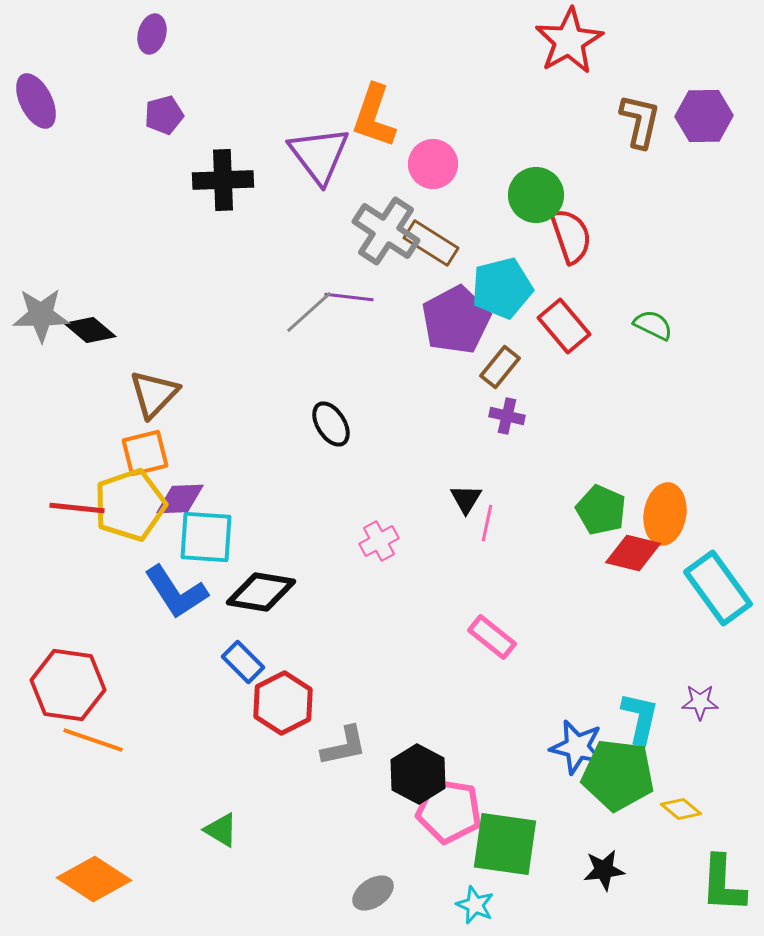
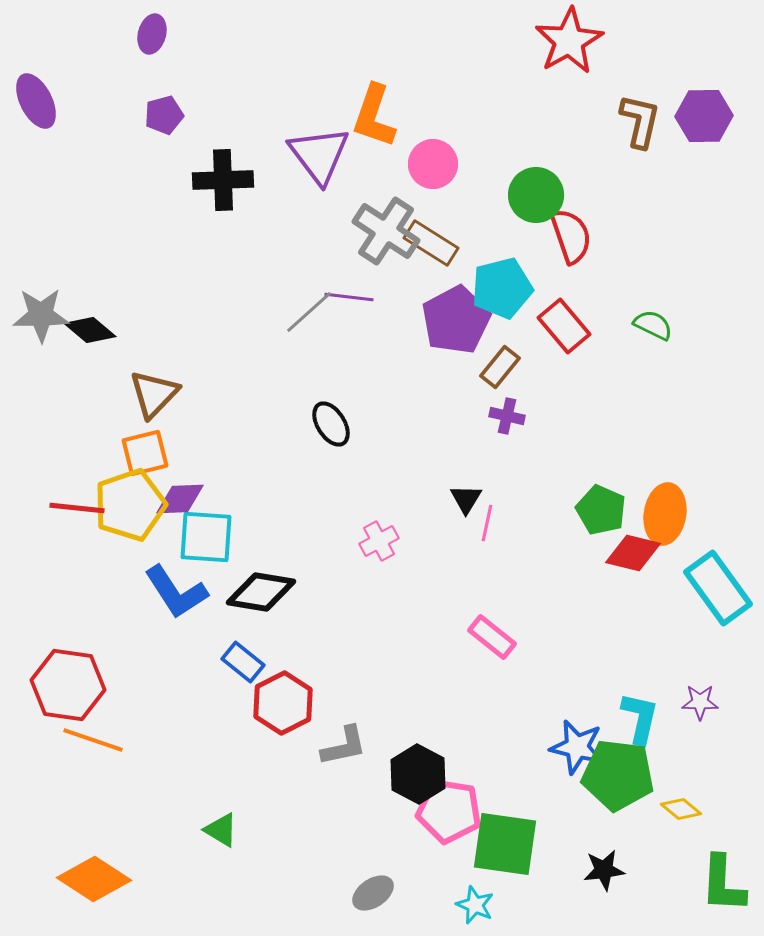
blue rectangle at (243, 662): rotated 6 degrees counterclockwise
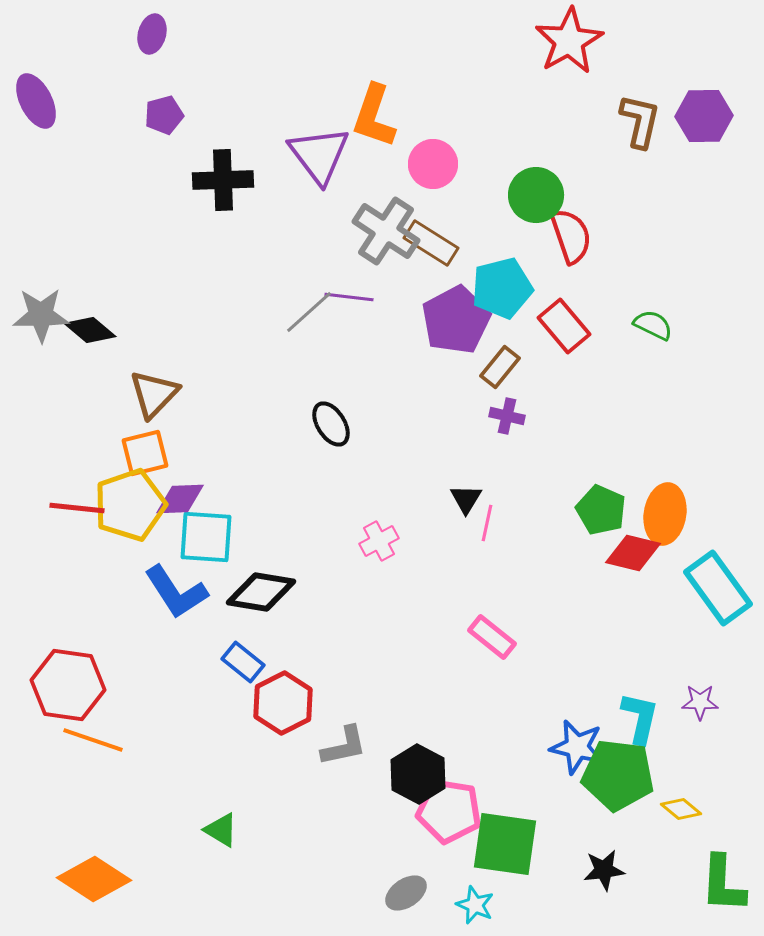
gray ellipse at (373, 893): moved 33 px right
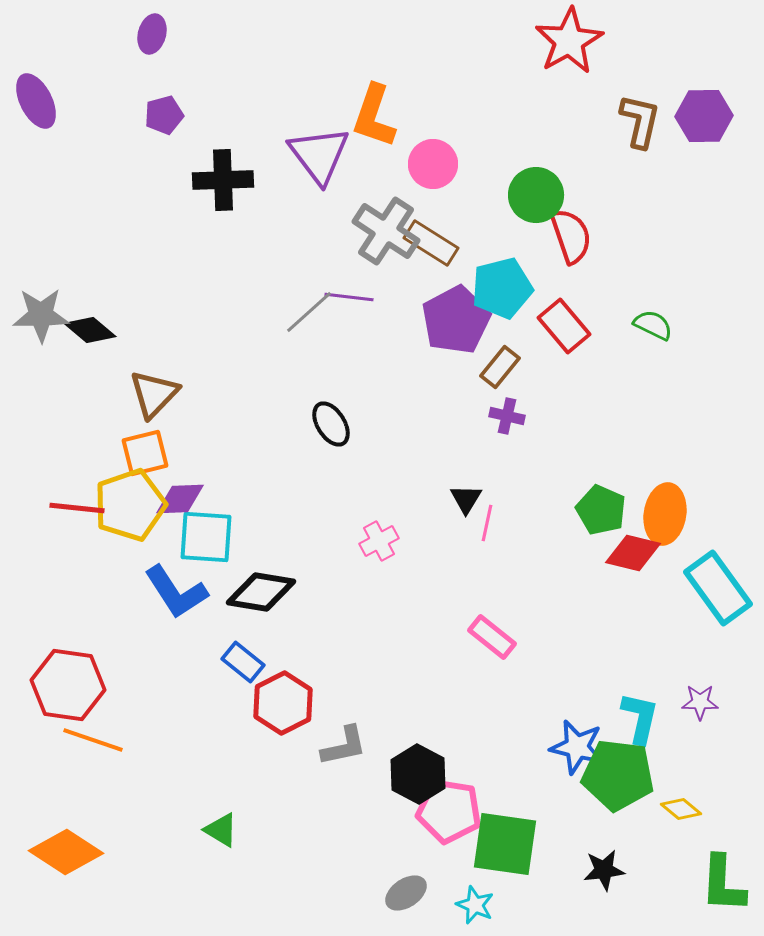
orange diamond at (94, 879): moved 28 px left, 27 px up
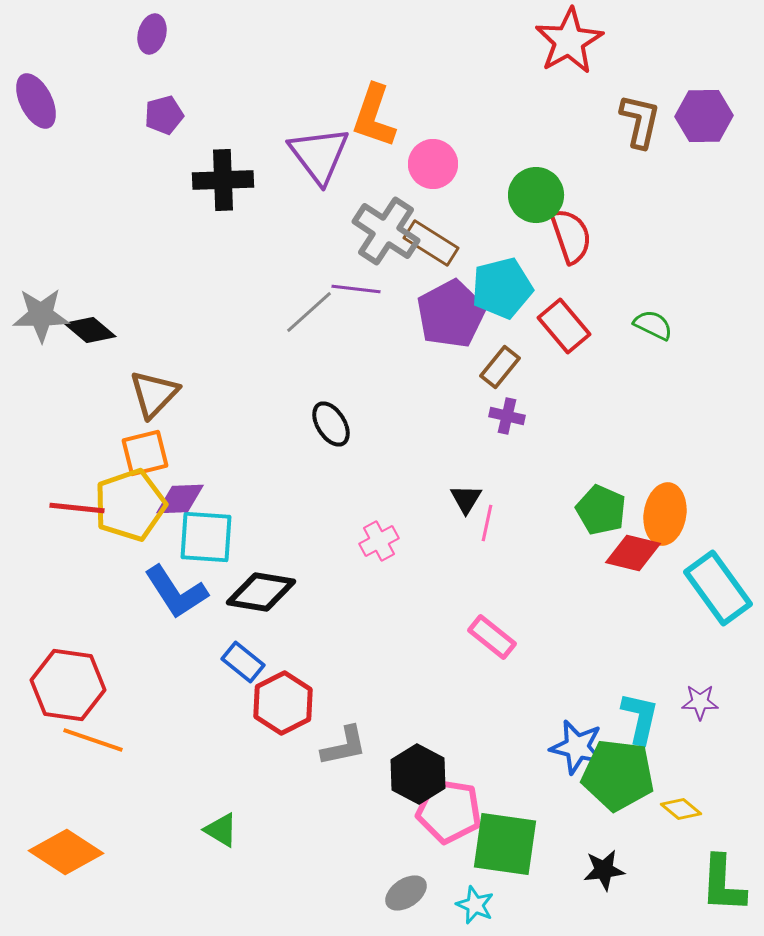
purple line at (349, 297): moved 7 px right, 8 px up
purple pentagon at (456, 320): moved 5 px left, 6 px up
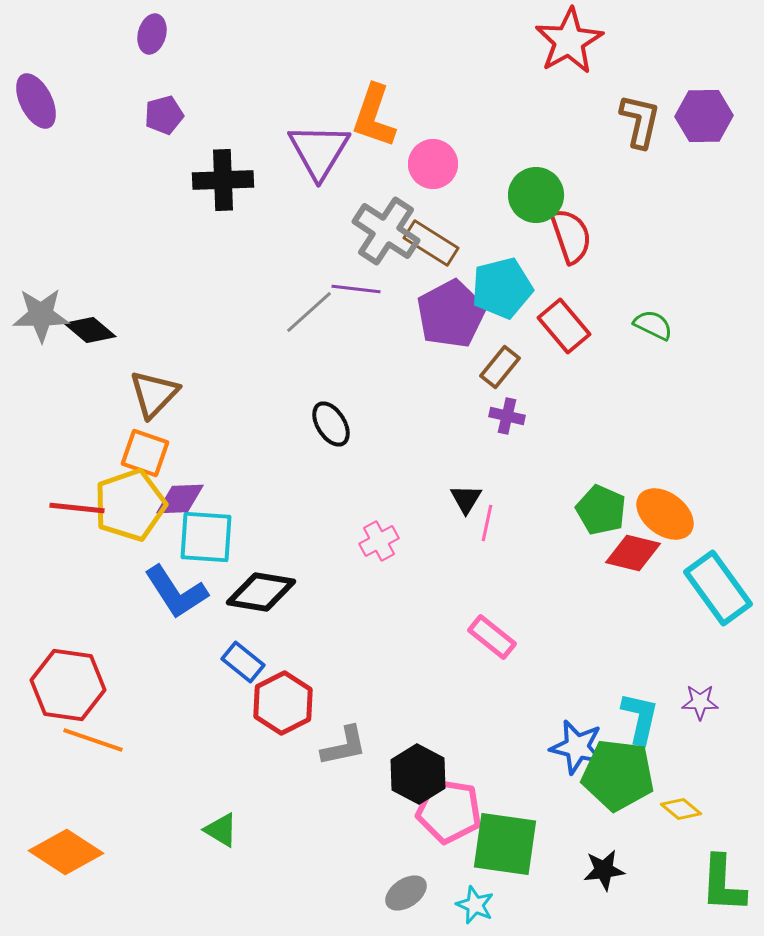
purple triangle at (319, 155): moved 4 px up; rotated 8 degrees clockwise
orange square at (145, 453): rotated 33 degrees clockwise
orange ellipse at (665, 514): rotated 62 degrees counterclockwise
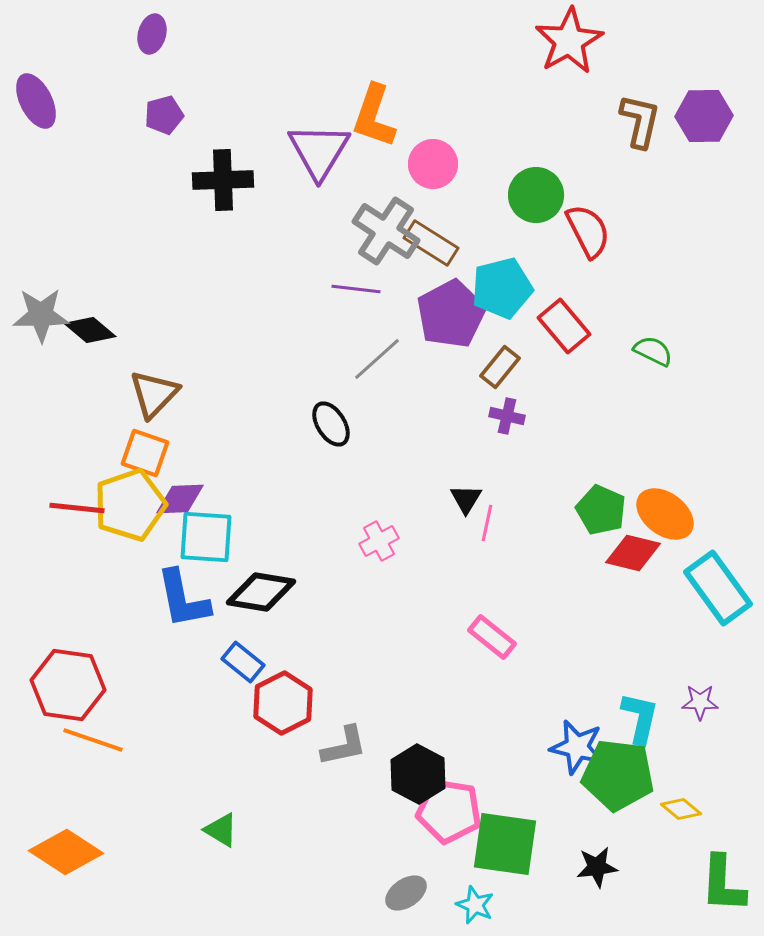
red semicircle at (571, 236): moved 17 px right, 5 px up; rotated 8 degrees counterclockwise
gray line at (309, 312): moved 68 px right, 47 px down
green semicircle at (653, 325): moved 26 px down
blue L-shape at (176, 592): moved 7 px right, 7 px down; rotated 22 degrees clockwise
black star at (604, 870): moved 7 px left, 3 px up
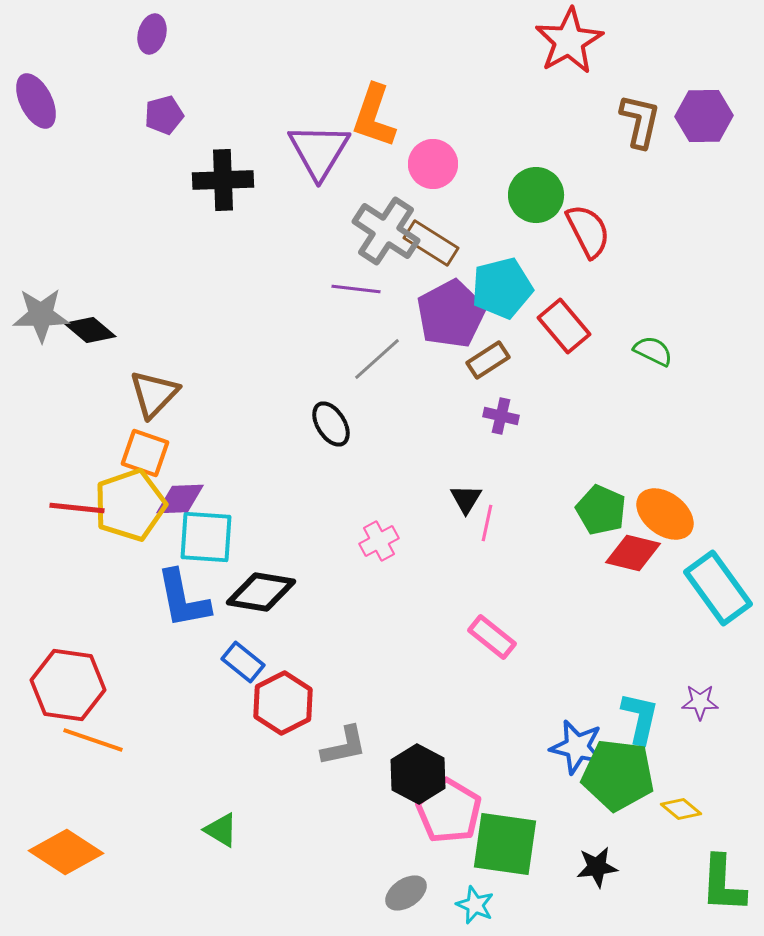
brown rectangle at (500, 367): moved 12 px left, 7 px up; rotated 18 degrees clockwise
purple cross at (507, 416): moved 6 px left
pink pentagon at (449, 811): rotated 22 degrees clockwise
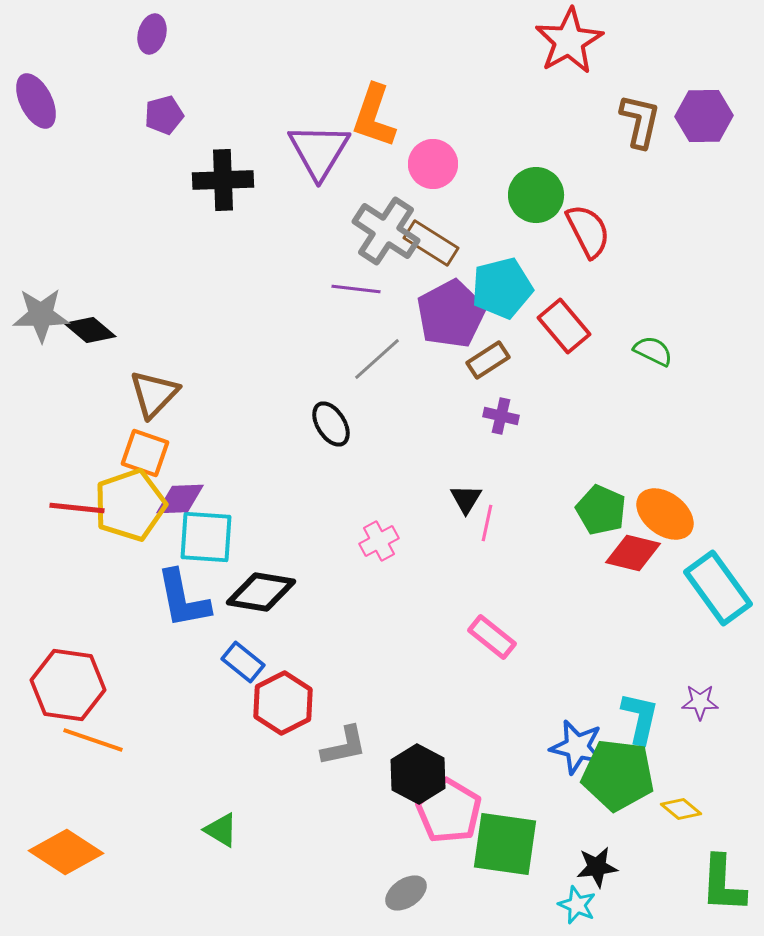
cyan star at (475, 905): moved 102 px right
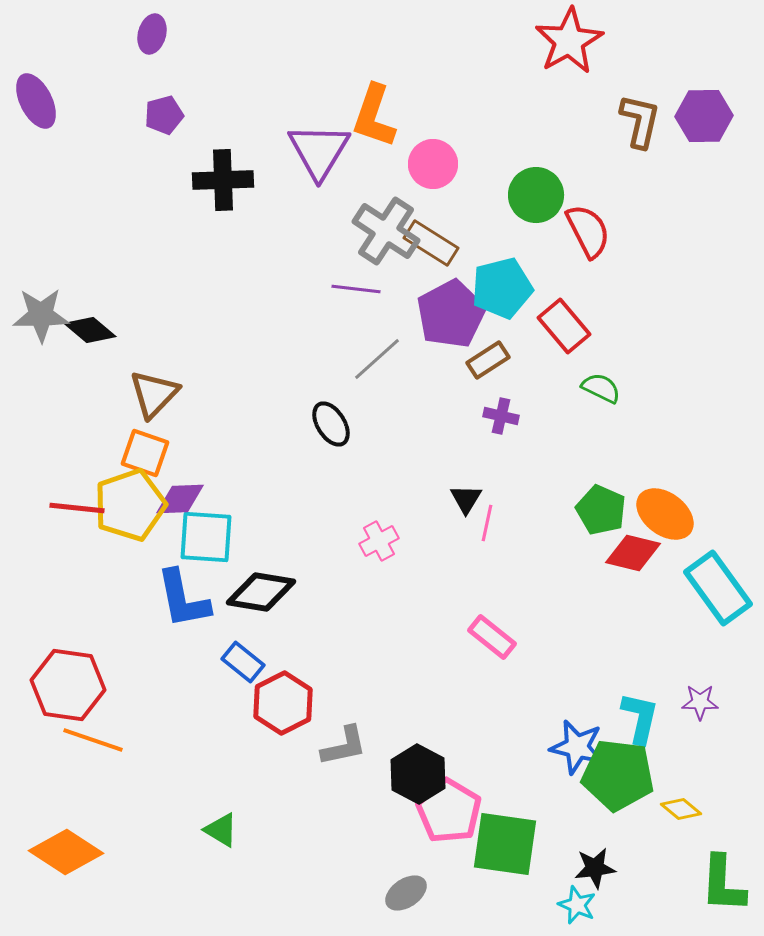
green semicircle at (653, 351): moved 52 px left, 37 px down
black star at (597, 867): moved 2 px left, 1 px down
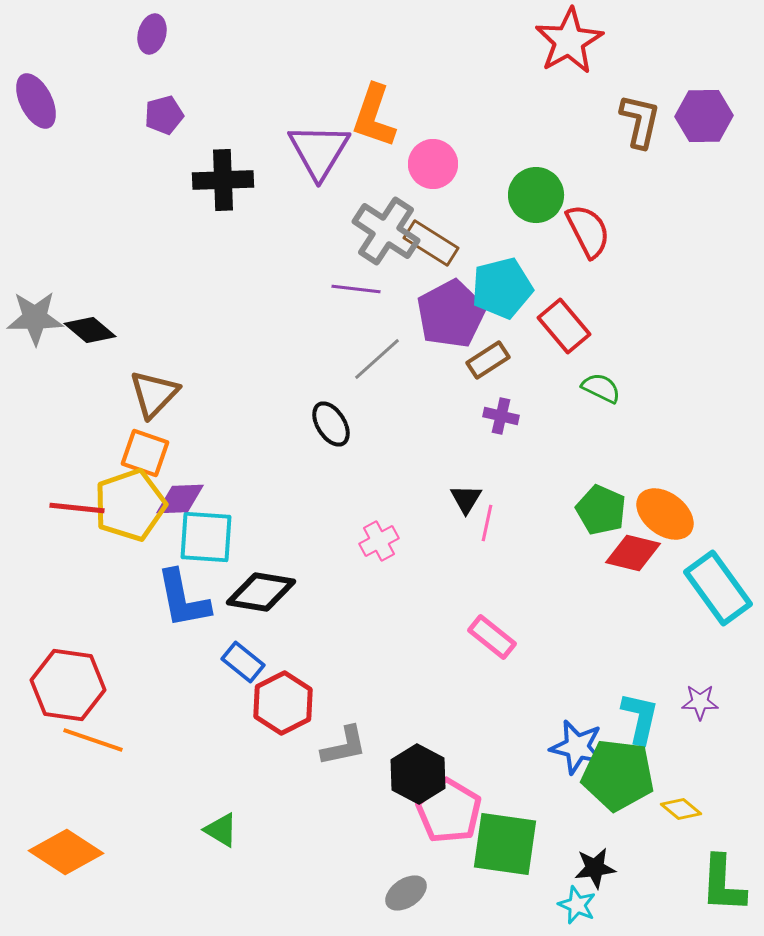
gray star at (41, 315): moved 6 px left, 3 px down
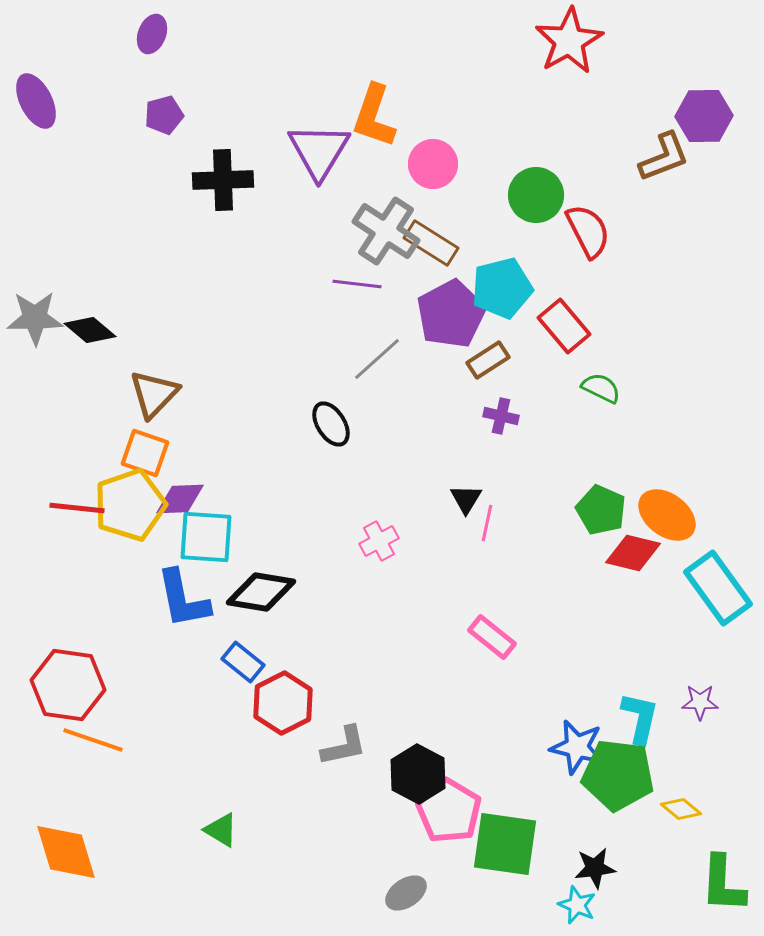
purple ellipse at (152, 34): rotated 6 degrees clockwise
brown L-shape at (640, 121): moved 24 px right, 36 px down; rotated 56 degrees clockwise
purple line at (356, 289): moved 1 px right, 5 px up
orange ellipse at (665, 514): moved 2 px right, 1 px down
orange diamond at (66, 852): rotated 40 degrees clockwise
